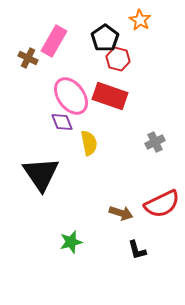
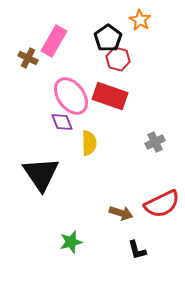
black pentagon: moved 3 px right
yellow semicircle: rotated 10 degrees clockwise
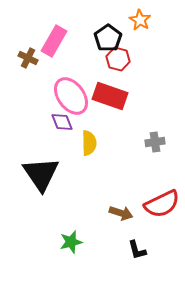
gray cross: rotated 18 degrees clockwise
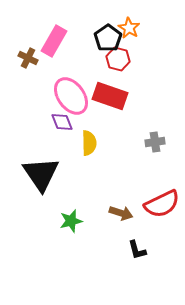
orange star: moved 11 px left, 8 px down
green star: moved 21 px up
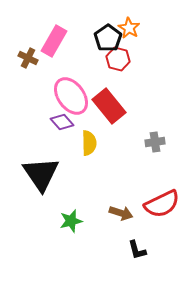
red rectangle: moved 1 px left, 10 px down; rotated 32 degrees clockwise
purple diamond: rotated 20 degrees counterclockwise
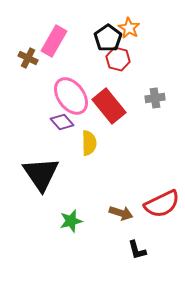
gray cross: moved 44 px up
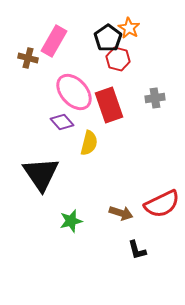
brown cross: rotated 12 degrees counterclockwise
pink ellipse: moved 3 px right, 4 px up; rotated 6 degrees counterclockwise
red rectangle: moved 1 px up; rotated 20 degrees clockwise
yellow semicircle: rotated 15 degrees clockwise
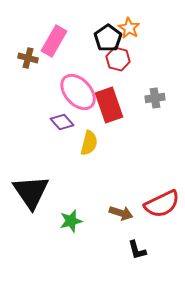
pink ellipse: moved 4 px right
black triangle: moved 10 px left, 18 px down
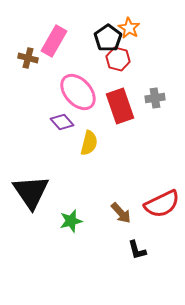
red rectangle: moved 11 px right, 1 px down
brown arrow: rotated 30 degrees clockwise
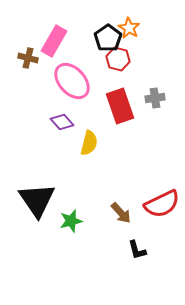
pink ellipse: moved 6 px left, 11 px up
black triangle: moved 6 px right, 8 px down
